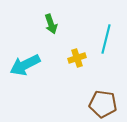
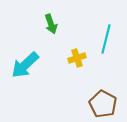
cyan arrow: rotated 16 degrees counterclockwise
brown pentagon: rotated 20 degrees clockwise
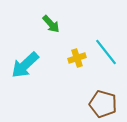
green arrow: rotated 24 degrees counterclockwise
cyan line: moved 13 px down; rotated 52 degrees counterclockwise
brown pentagon: rotated 12 degrees counterclockwise
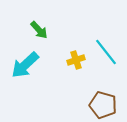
green arrow: moved 12 px left, 6 px down
yellow cross: moved 1 px left, 2 px down
brown pentagon: moved 1 px down
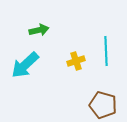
green arrow: rotated 60 degrees counterclockwise
cyan line: moved 1 px up; rotated 36 degrees clockwise
yellow cross: moved 1 px down
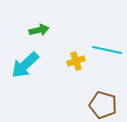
cyan line: moved 1 px right, 1 px up; rotated 76 degrees counterclockwise
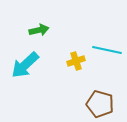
brown pentagon: moved 3 px left, 1 px up
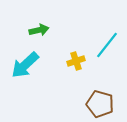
cyan line: moved 5 px up; rotated 64 degrees counterclockwise
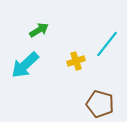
green arrow: rotated 18 degrees counterclockwise
cyan line: moved 1 px up
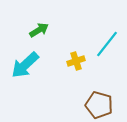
brown pentagon: moved 1 px left, 1 px down
